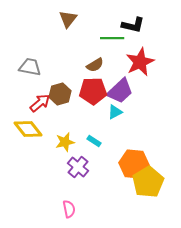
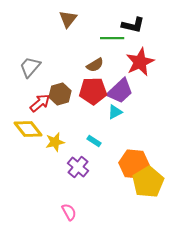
gray trapezoid: rotated 60 degrees counterclockwise
yellow star: moved 10 px left
pink semicircle: moved 3 px down; rotated 18 degrees counterclockwise
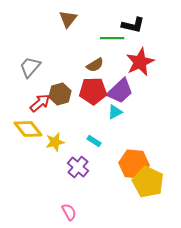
yellow pentagon: rotated 16 degrees counterclockwise
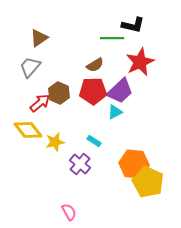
brown triangle: moved 29 px left, 19 px down; rotated 18 degrees clockwise
brown hexagon: moved 1 px left, 1 px up; rotated 20 degrees counterclockwise
yellow diamond: moved 1 px down
purple cross: moved 2 px right, 3 px up
